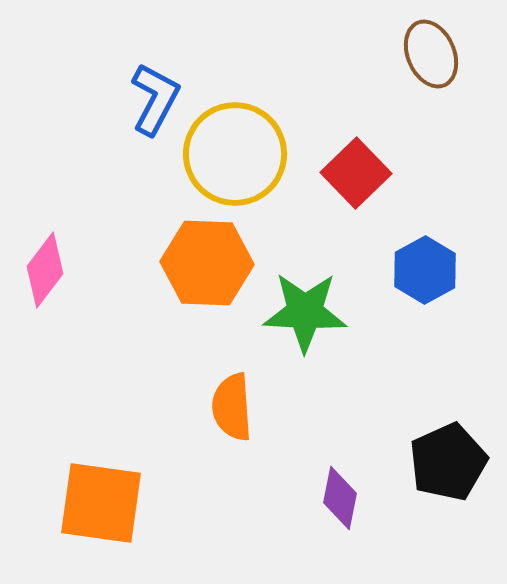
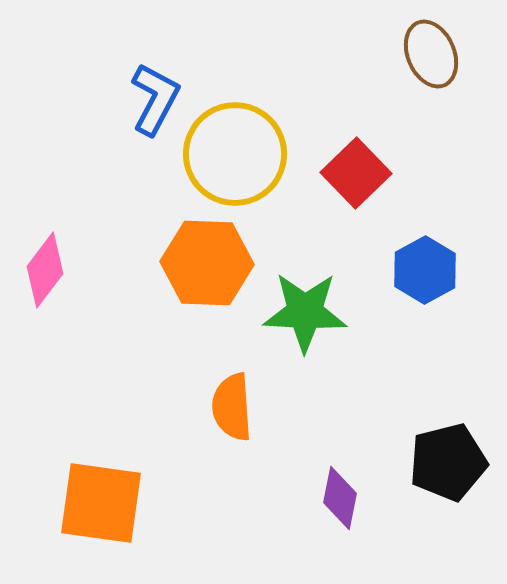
black pentagon: rotated 10 degrees clockwise
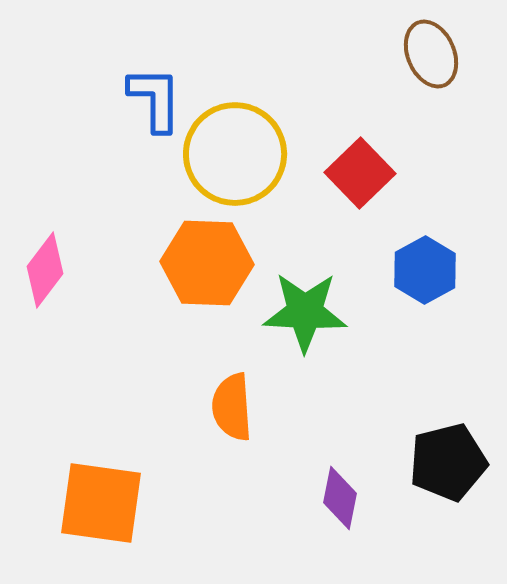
blue L-shape: rotated 28 degrees counterclockwise
red square: moved 4 px right
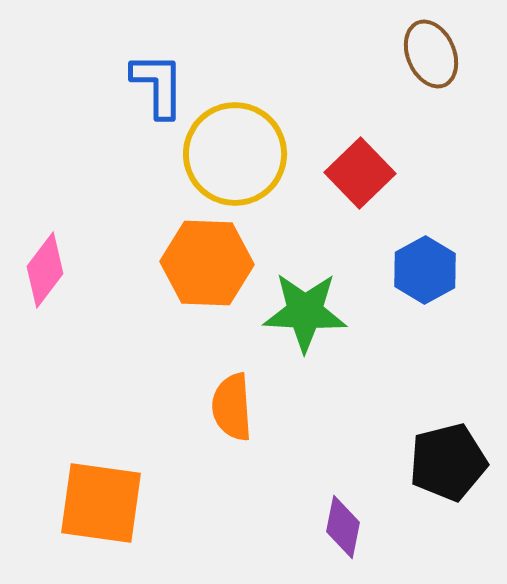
blue L-shape: moved 3 px right, 14 px up
purple diamond: moved 3 px right, 29 px down
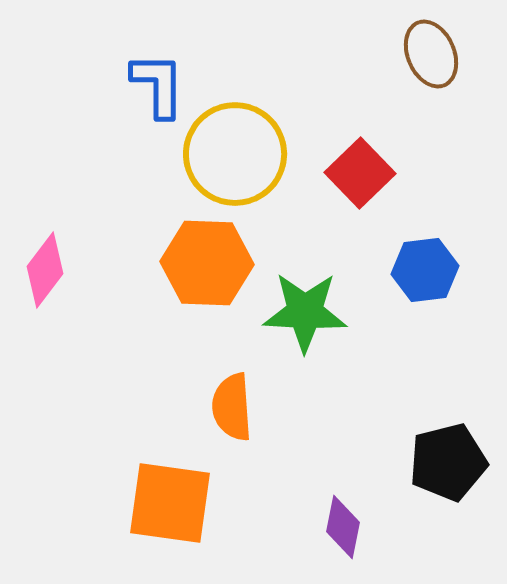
blue hexagon: rotated 22 degrees clockwise
orange square: moved 69 px right
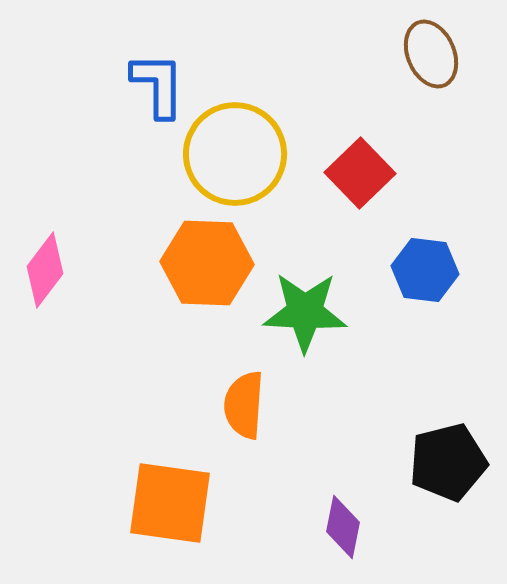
blue hexagon: rotated 14 degrees clockwise
orange semicircle: moved 12 px right, 2 px up; rotated 8 degrees clockwise
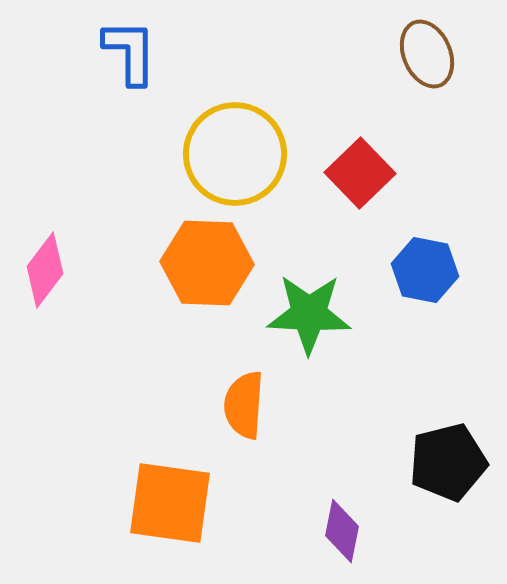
brown ellipse: moved 4 px left
blue L-shape: moved 28 px left, 33 px up
blue hexagon: rotated 4 degrees clockwise
green star: moved 4 px right, 2 px down
purple diamond: moved 1 px left, 4 px down
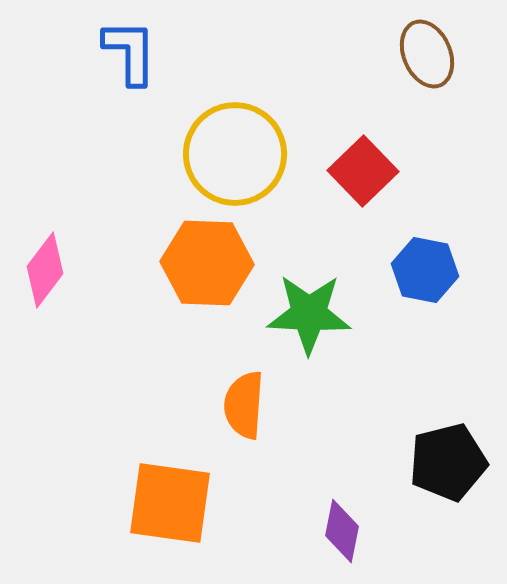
red square: moved 3 px right, 2 px up
